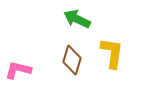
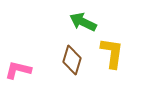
green arrow: moved 6 px right, 3 px down
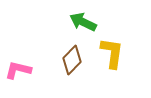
brown diamond: rotated 28 degrees clockwise
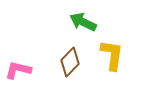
yellow L-shape: moved 2 px down
brown diamond: moved 2 px left, 2 px down
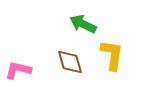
green arrow: moved 2 px down
brown diamond: rotated 60 degrees counterclockwise
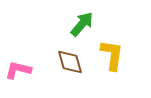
green arrow: moved 1 px left; rotated 104 degrees clockwise
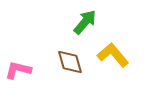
green arrow: moved 3 px right, 2 px up
yellow L-shape: moved 1 px right; rotated 48 degrees counterclockwise
